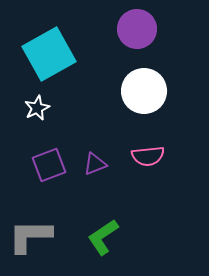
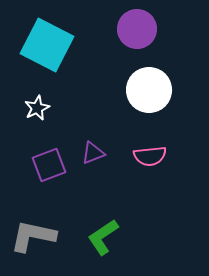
cyan square: moved 2 px left, 9 px up; rotated 34 degrees counterclockwise
white circle: moved 5 px right, 1 px up
pink semicircle: moved 2 px right
purple triangle: moved 2 px left, 11 px up
gray L-shape: moved 3 px right; rotated 12 degrees clockwise
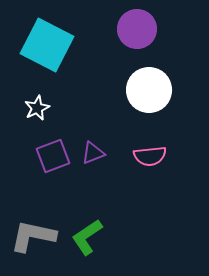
purple square: moved 4 px right, 9 px up
green L-shape: moved 16 px left
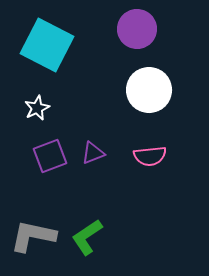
purple square: moved 3 px left
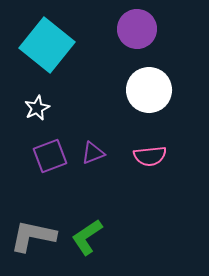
cyan square: rotated 12 degrees clockwise
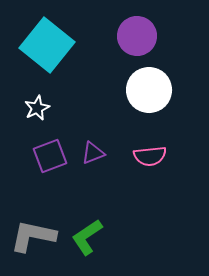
purple circle: moved 7 px down
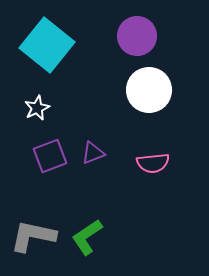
pink semicircle: moved 3 px right, 7 px down
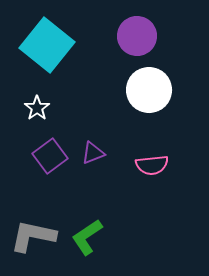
white star: rotated 10 degrees counterclockwise
purple square: rotated 16 degrees counterclockwise
pink semicircle: moved 1 px left, 2 px down
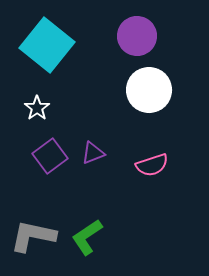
pink semicircle: rotated 12 degrees counterclockwise
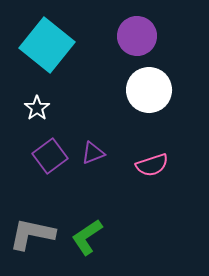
gray L-shape: moved 1 px left, 2 px up
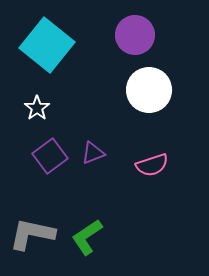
purple circle: moved 2 px left, 1 px up
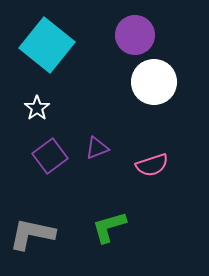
white circle: moved 5 px right, 8 px up
purple triangle: moved 4 px right, 5 px up
green L-shape: moved 22 px right, 10 px up; rotated 18 degrees clockwise
